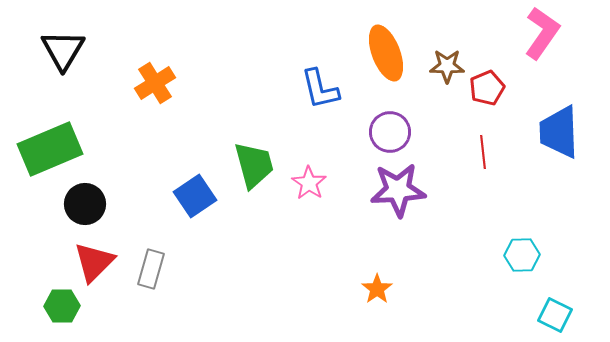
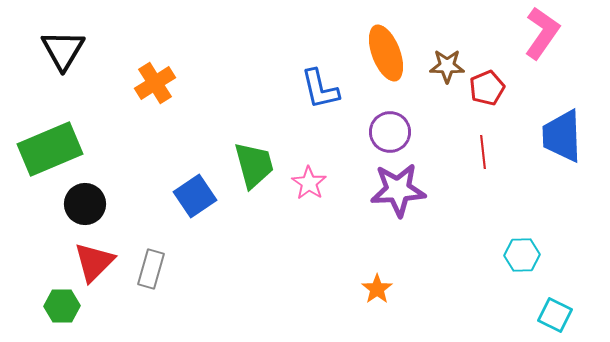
blue trapezoid: moved 3 px right, 4 px down
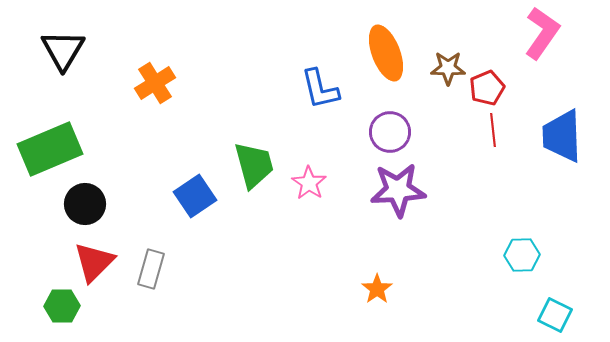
brown star: moved 1 px right, 2 px down
red line: moved 10 px right, 22 px up
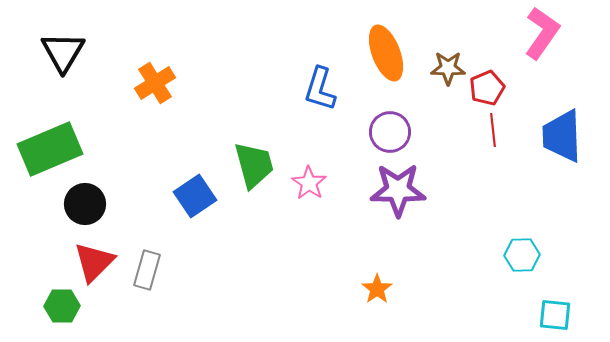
black triangle: moved 2 px down
blue L-shape: rotated 30 degrees clockwise
purple star: rotated 4 degrees clockwise
gray rectangle: moved 4 px left, 1 px down
cyan square: rotated 20 degrees counterclockwise
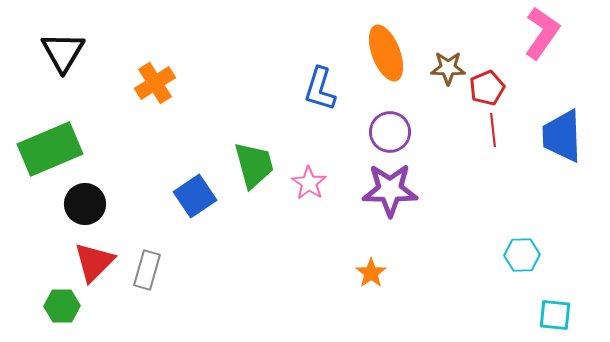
purple star: moved 8 px left
orange star: moved 6 px left, 16 px up
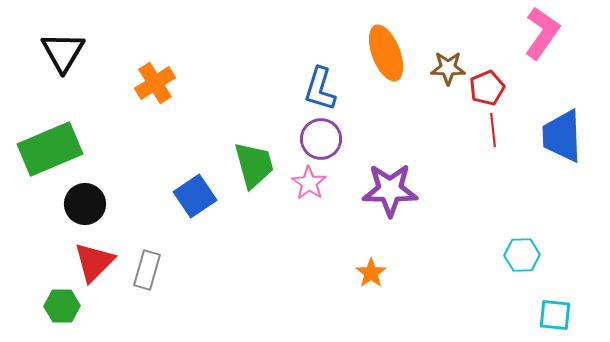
purple circle: moved 69 px left, 7 px down
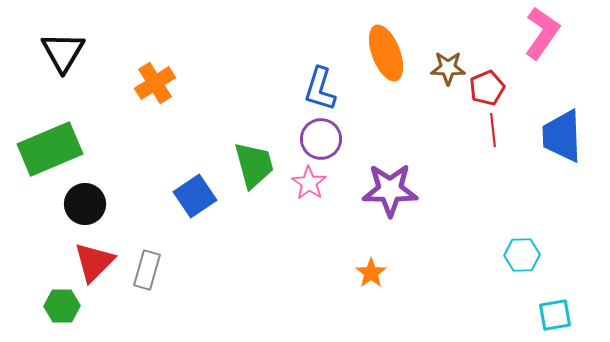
cyan square: rotated 16 degrees counterclockwise
